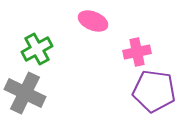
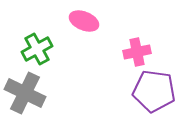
pink ellipse: moved 9 px left
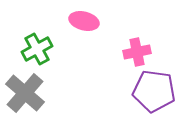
pink ellipse: rotated 8 degrees counterclockwise
gray cross: rotated 15 degrees clockwise
